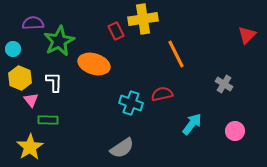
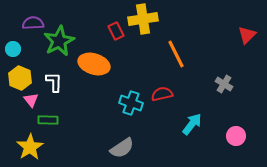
pink circle: moved 1 px right, 5 px down
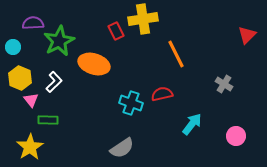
cyan circle: moved 2 px up
white L-shape: rotated 45 degrees clockwise
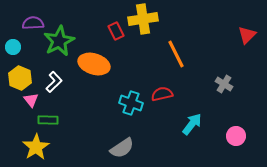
yellow star: moved 6 px right
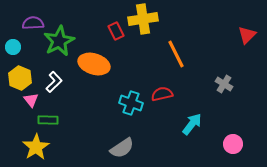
pink circle: moved 3 px left, 8 px down
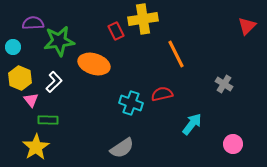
red triangle: moved 9 px up
green star: rotated 20 degrees clockwise
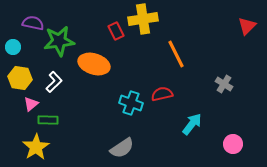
purple semicircle: rotated 15 degrees clockwise
yellow hexagon: rotated 15 degrees counterclockwise
pink triangle: moved 4 px down; rotated 28 degrees clockwise
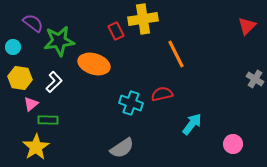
purple semicircle: rotated 25 degrees clockwise
gray cross: moved 31 px right, 5 px up
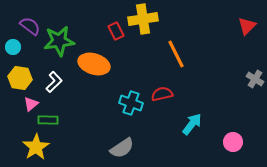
purple semicircle: moved 3 px left, 3 px down
pink circle: moved 2 px up
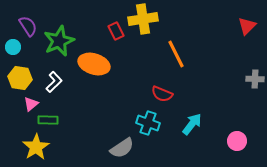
purple semicircle: moved 2 px left; rotated 20 degrees clockwise
green star: rotated 16 degrees counterclockwise
gray cross: rotated 30 degrees counterclockwise
red semicircle: rotated 145 degrees counterclockwise
cyan cross: moved 17 px right, 20 px down
pink circle: moved 4 px right, 1 px up
